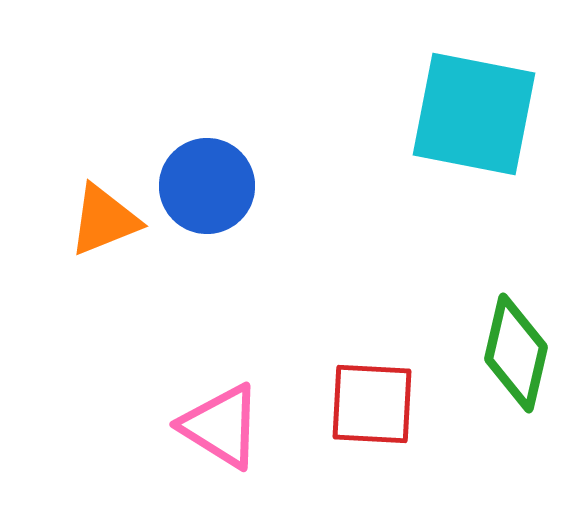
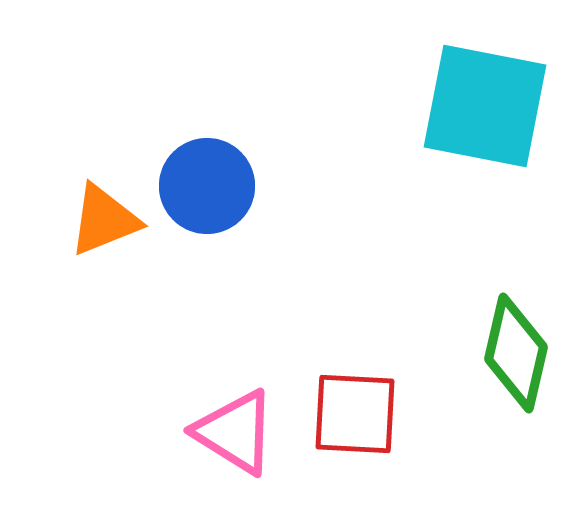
cyan square: moved 11 px right, 8 px up
red square: moved 17 px left, 10 px down
pink triangle: moved 14 px right, 6 px down
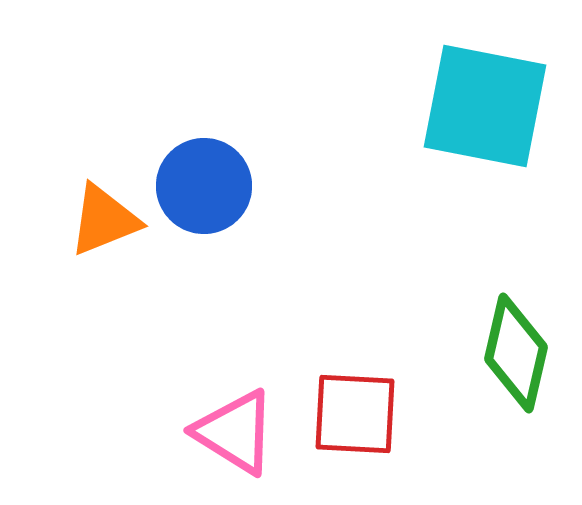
blue circle: moved 3 px left
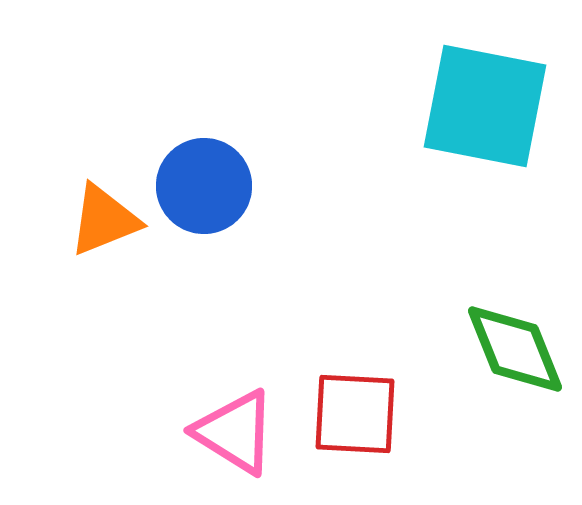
green diamond: moved 1 px left, 4 px up; rotated 35 degrees counterclockwise
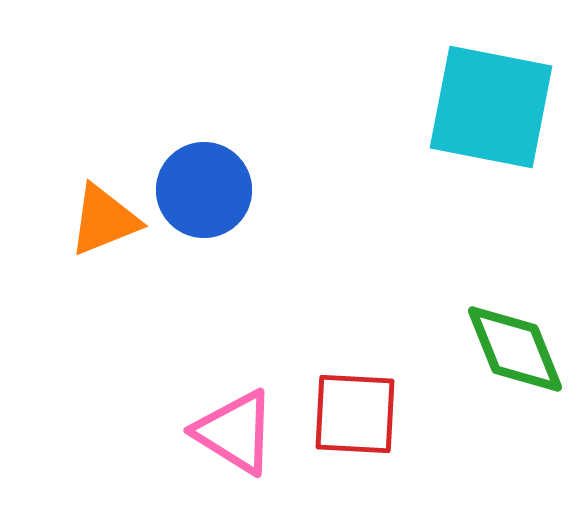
cyan square: moved 6 px right, 1 px down
blue circle: moved 4 px down
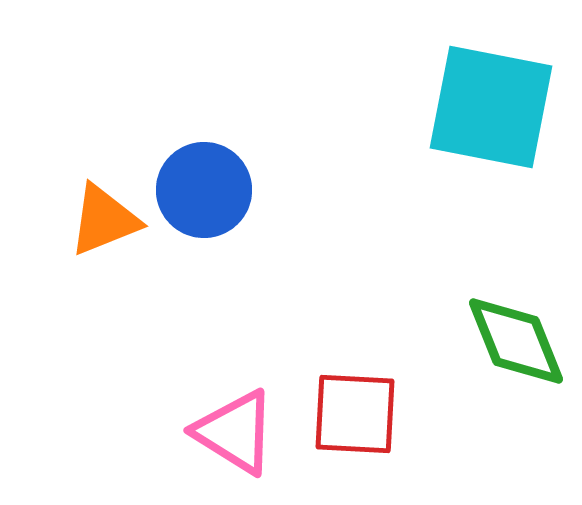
green diamond: moved 1 px right, 8 px up
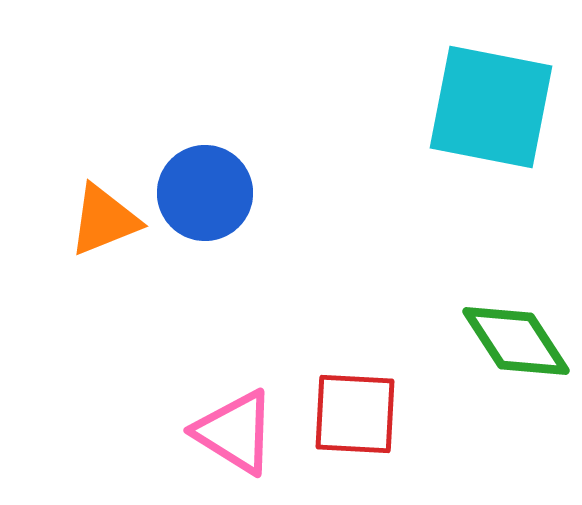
blue circle: moved 1 px right, 3 px down
green diamond: rotated 11 degrees counterclockwise
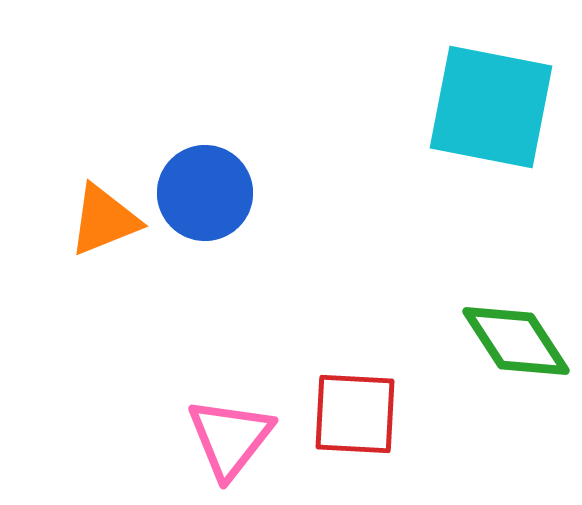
pink triangle: moved 5 px left, 6 px down; rotated 36 degrees clockwise
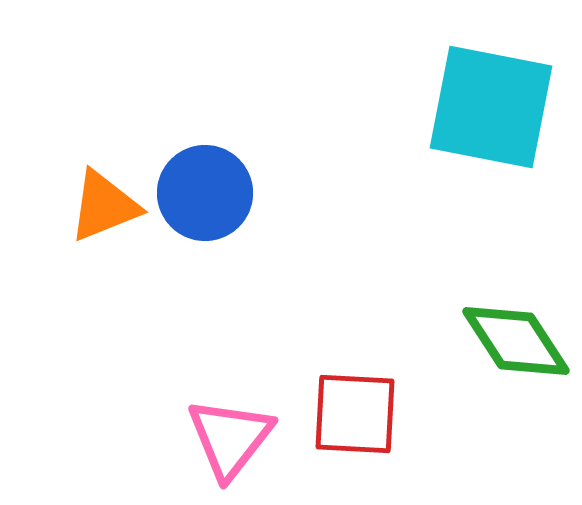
orange triangle: moved 14 px up
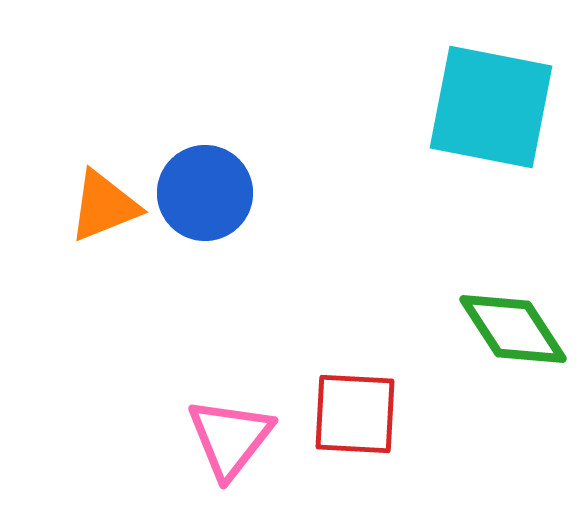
green diamond: moved 3 px left, 12 px up
